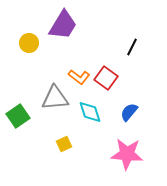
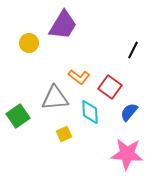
black line: moved 1 px right, 3 px down
red square: moved 4 px right, 9 px down
cyan diamond: rotated 15 degrees clockwise
yellow square: moved 10 px up
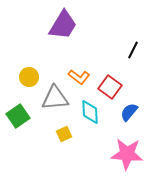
yellow circle: moved 34 px down
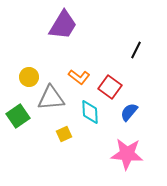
black line: moved 3 px right
gray triangle: moved 4 px left
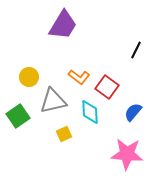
red square: moved 3 px left
gray triangle: moved 2 px right, 3 px down; rotated 8 degrees counterclockwise
blue semicircle: moved 4 px right
